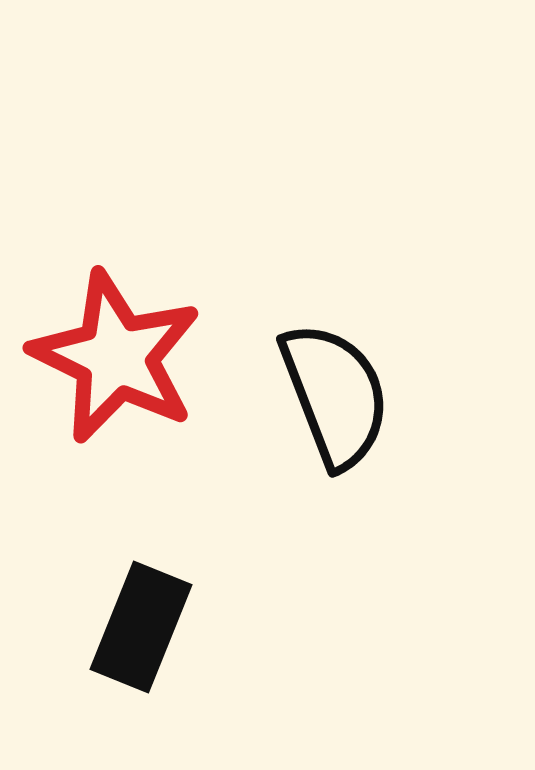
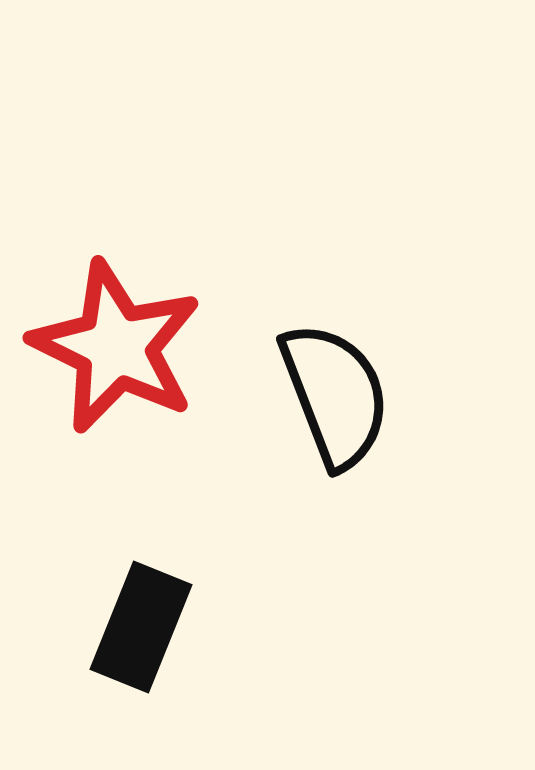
red star: moved 10 px up
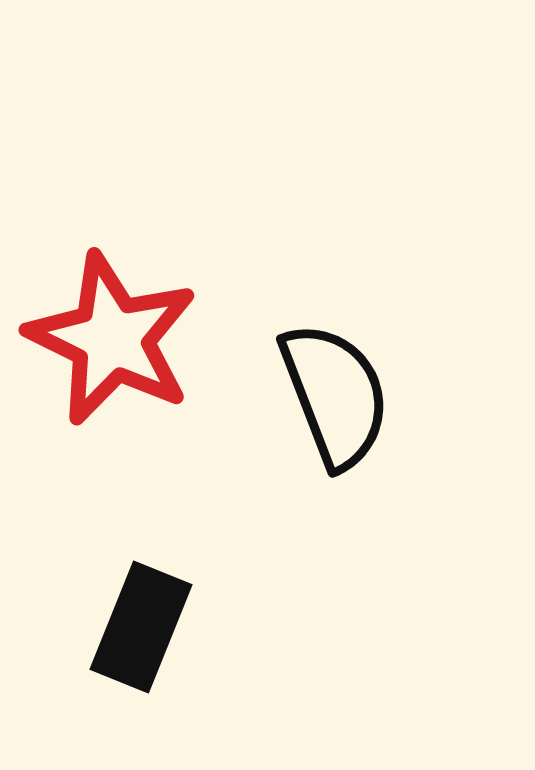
red star: moved 4 px left, 8 px up
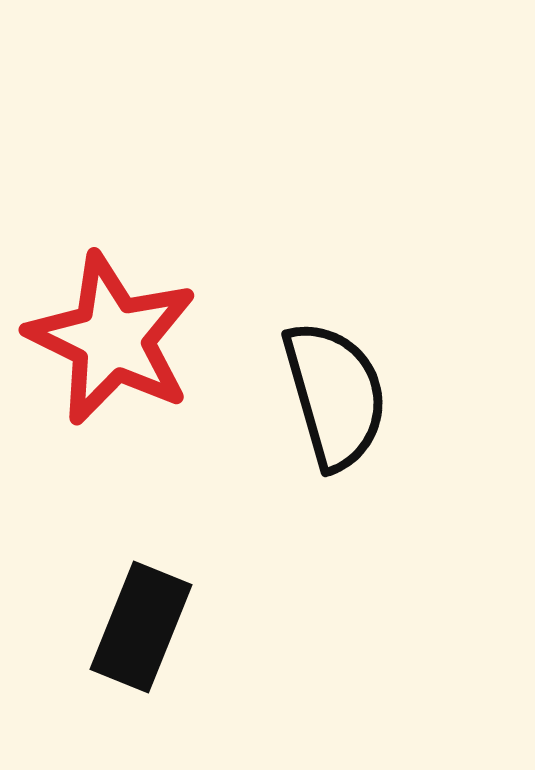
black semicircle: rotated 5 degrees clockwise
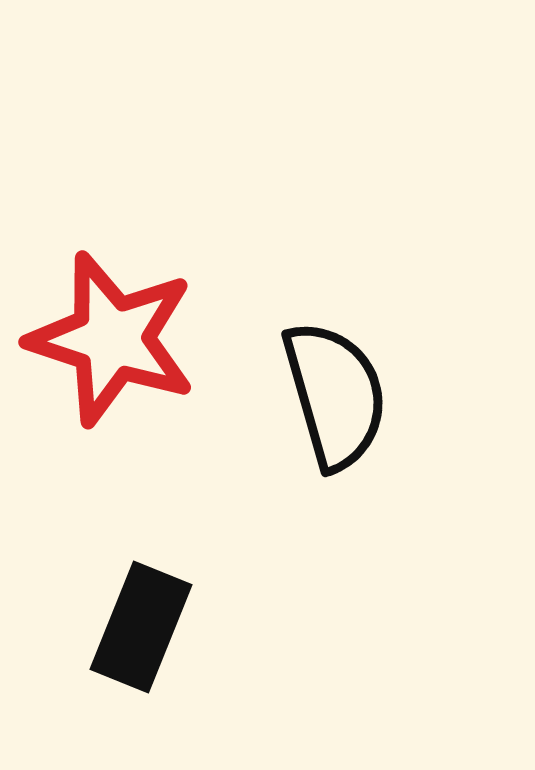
red star: rotated 8 degrees counterclockwise
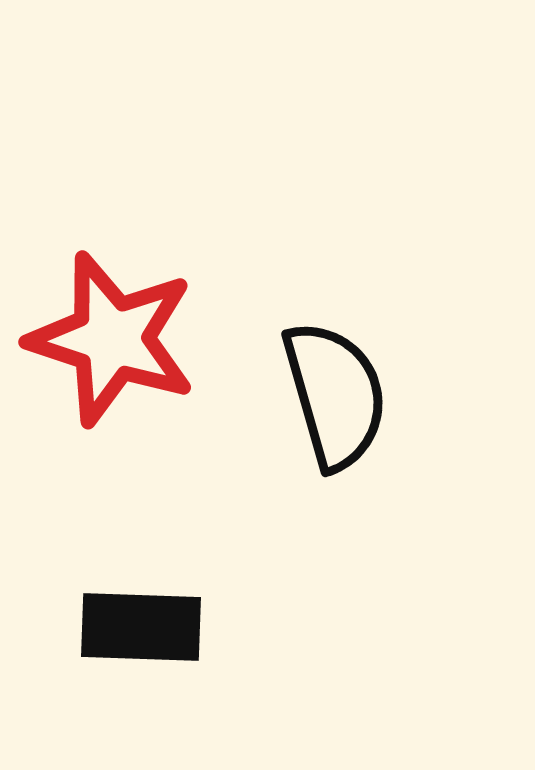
black rectangle: rotated 70 degrees clockwise
